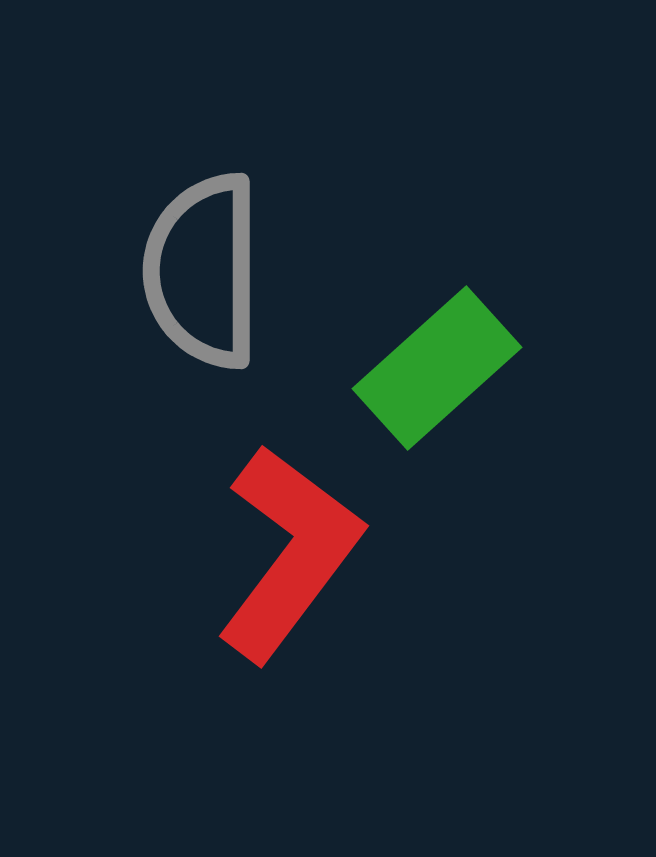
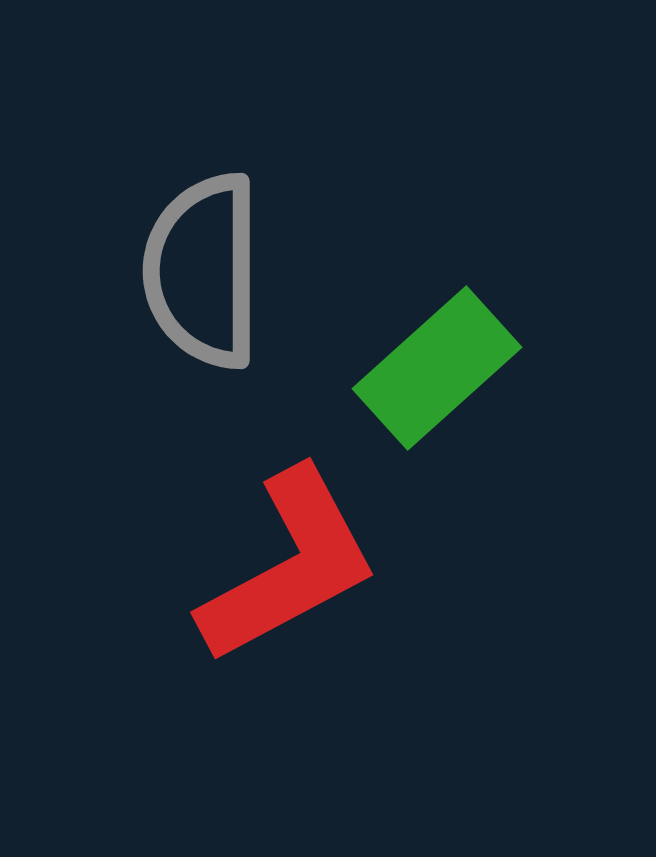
red L-shape: moved 13 px down; rotated 25 degrees clockwise
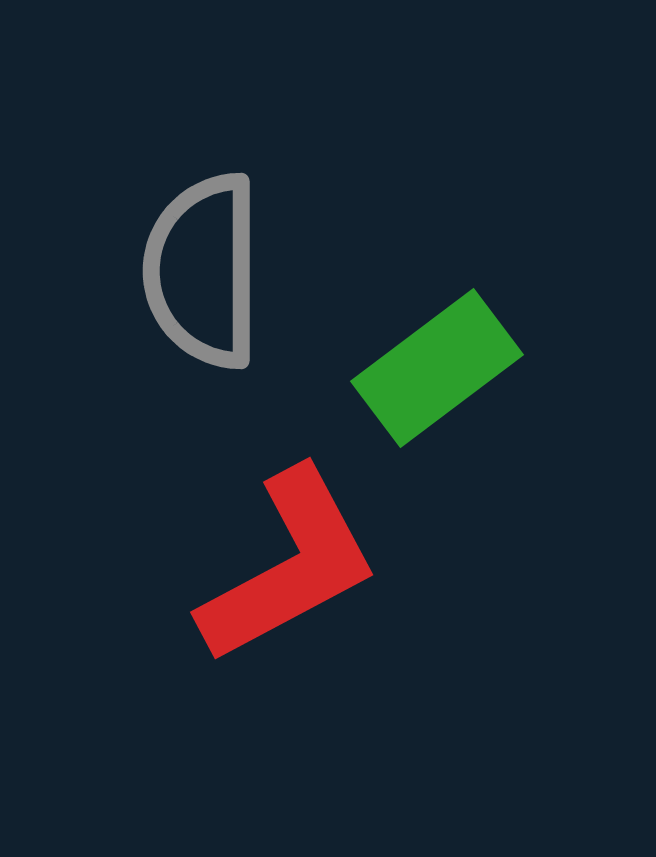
green rectangle: rotated 5 degrees clockwise
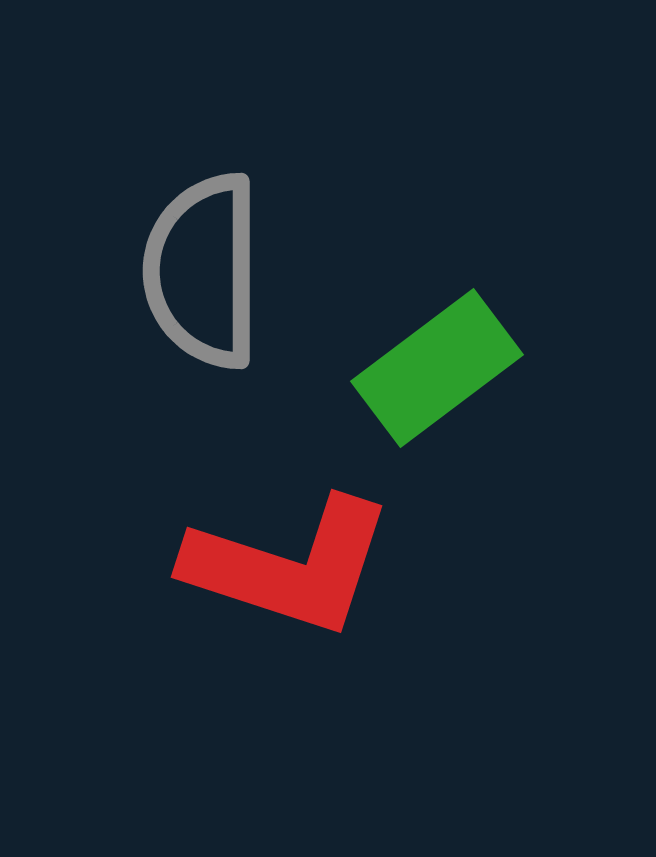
red L-shape: rotated 46 degrees clockwise
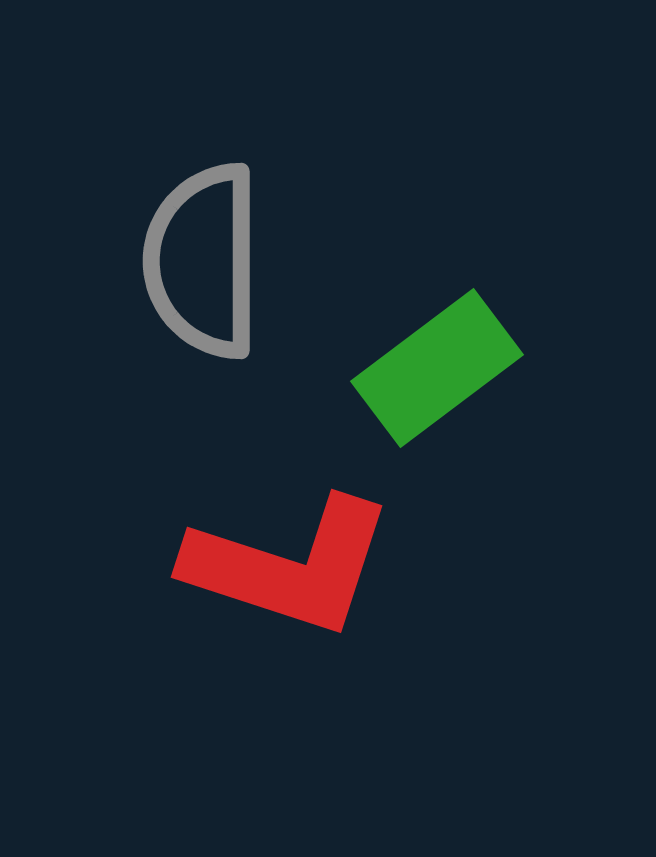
gray semicircle: moved 10 px up
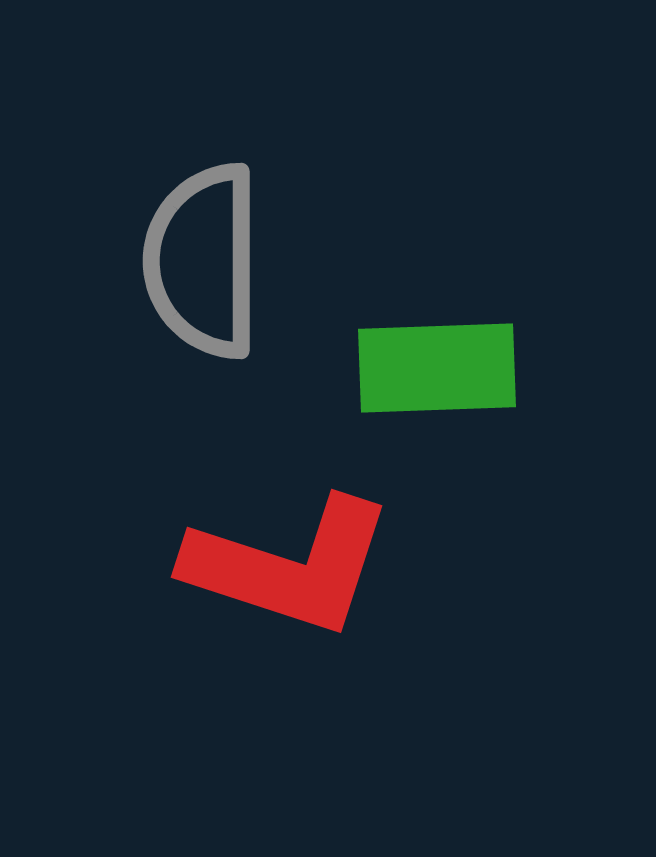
green rectangle: rotated 35 degrees clockwise
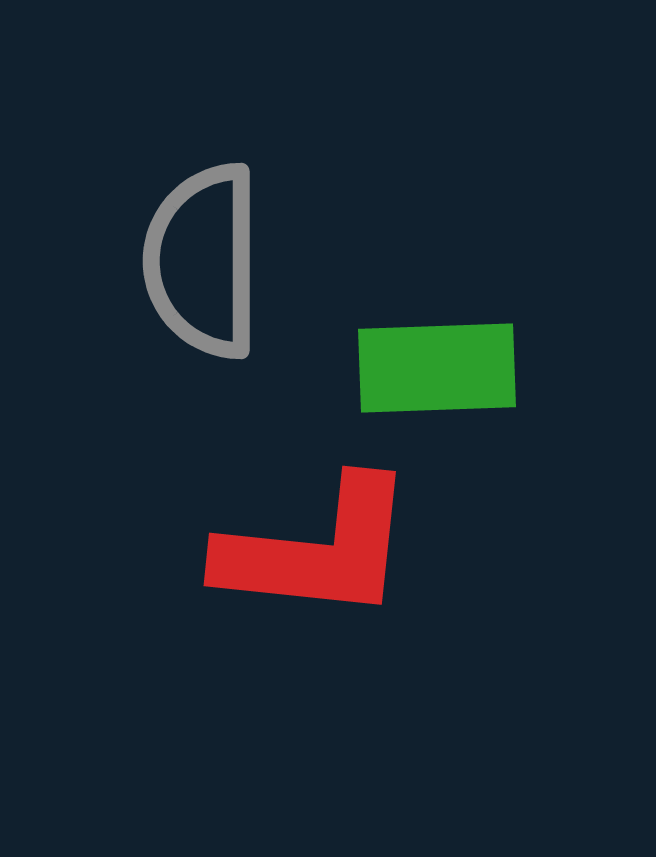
red L-shape: moved 28 px right, 16 px up; rotated 12 degrees counterclockwise
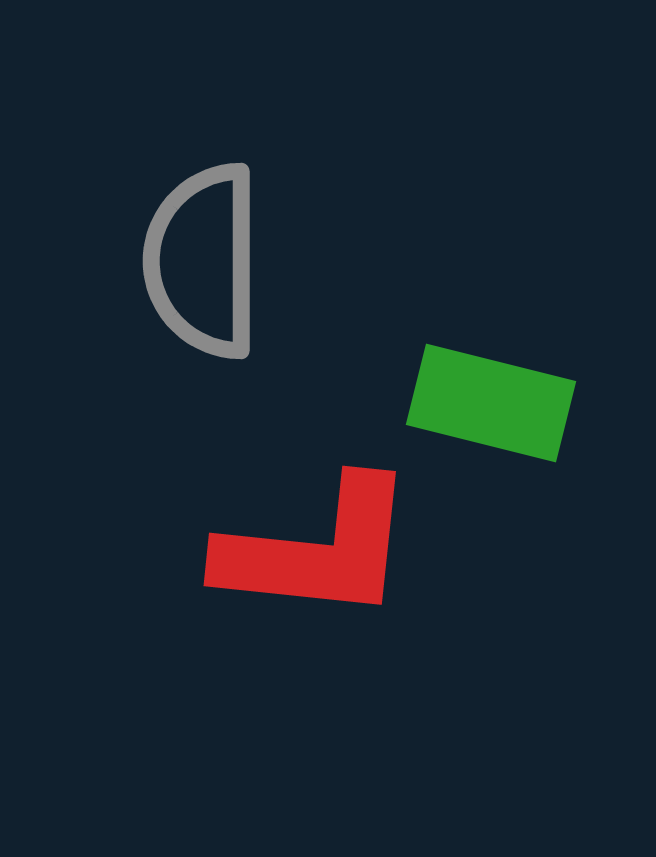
green rectangle: moved 54 px right, 35 px down; rotated 16 degrees clockwise
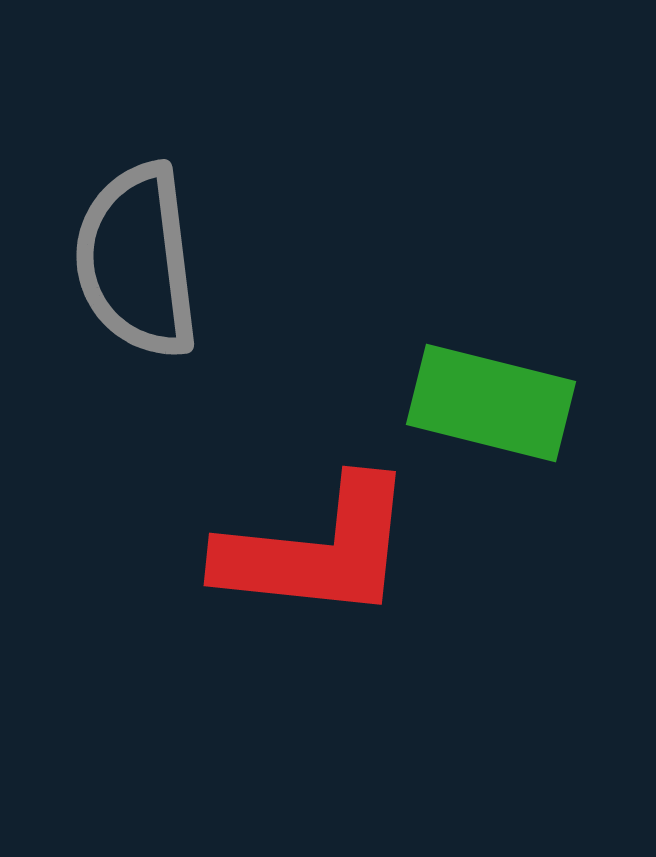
gray semicircle: moved 66 px left; rotated 7 degrees counterclockwise
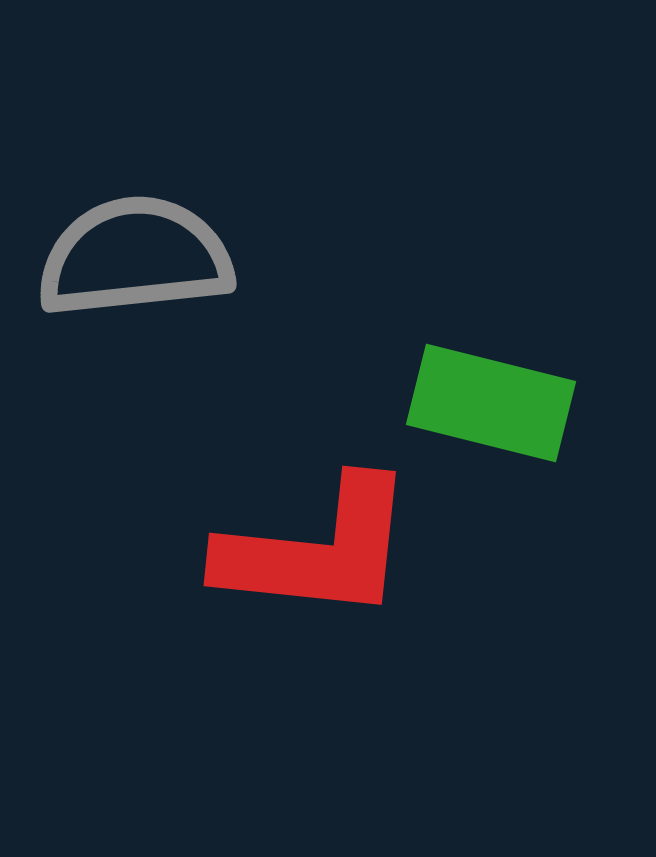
gray semicircle: moved 2 px left, 4 px up; rotated 91 degrees clockwise
